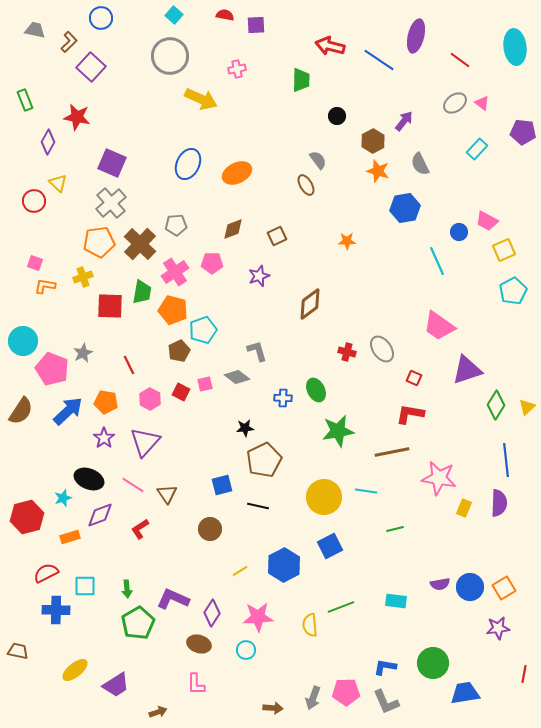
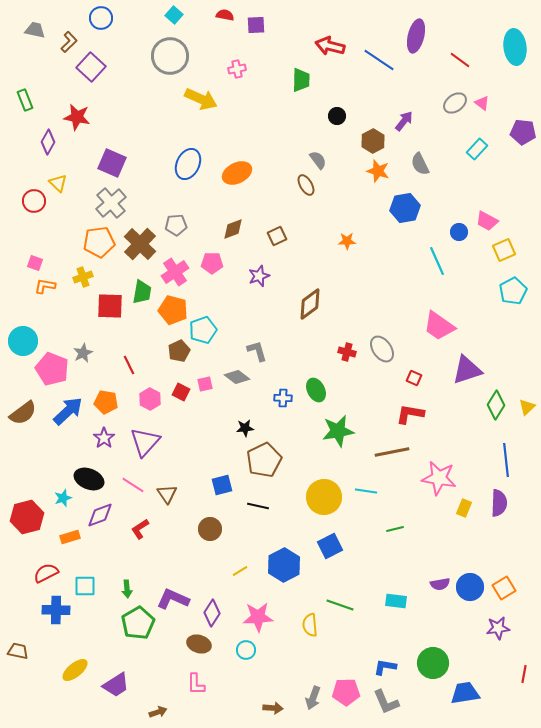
brown semicircle at (21, 411): moved 2 px right, 2 px down; rotated 20 degrees clockwise
green line at (341, 607): moved 1 px left, 2 px up; rotated 40 degrees clockwise
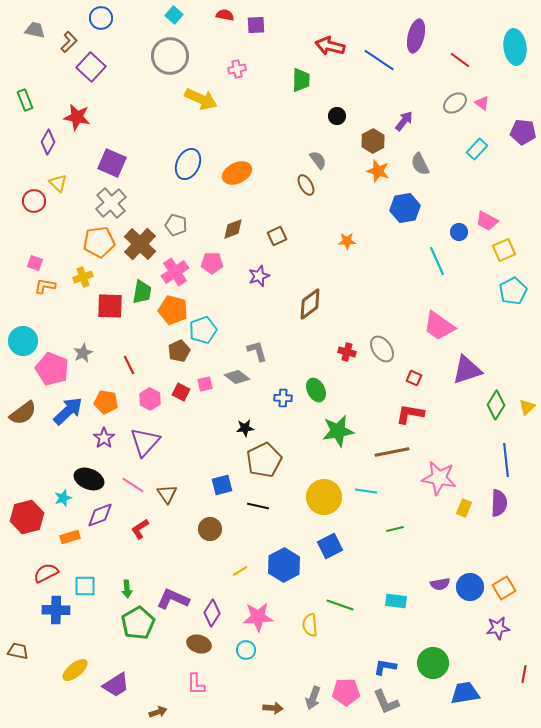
gray pentagon at (176, 225): rotated 20 degrees clockwise
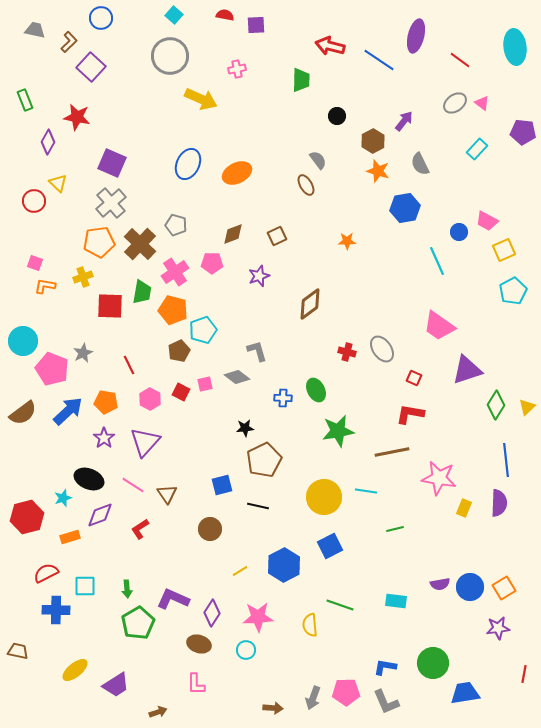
brown diamond at (233, 229): moved 5 px down
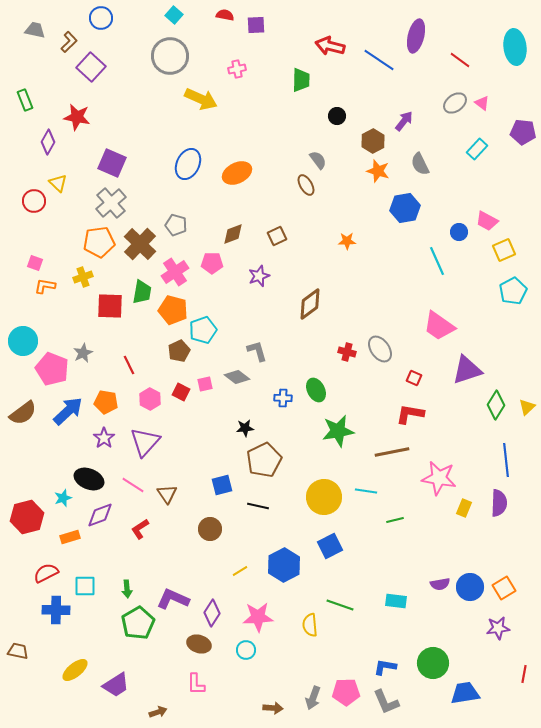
gray ellipse at (382, 349): moved 2 px left
green line at (395, 529): moved 9 px up
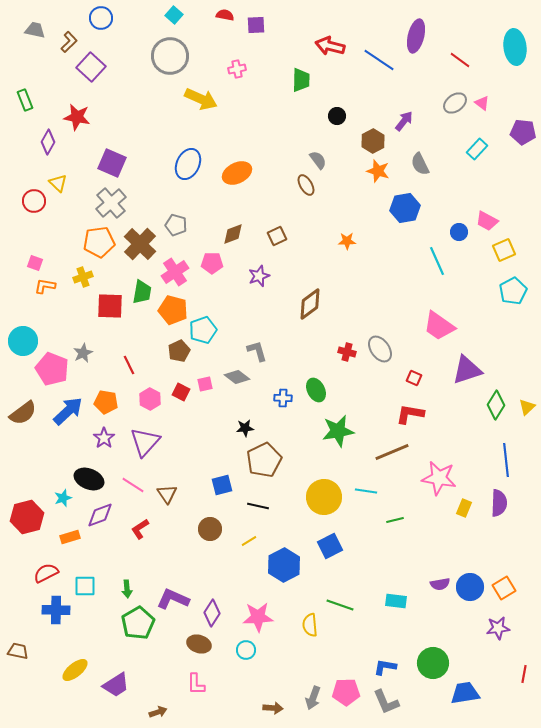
brown line at (392, 452): rotated 12 degrees counterclockwise
yellow line at (240, 571): moved 9 px right, 30 px up
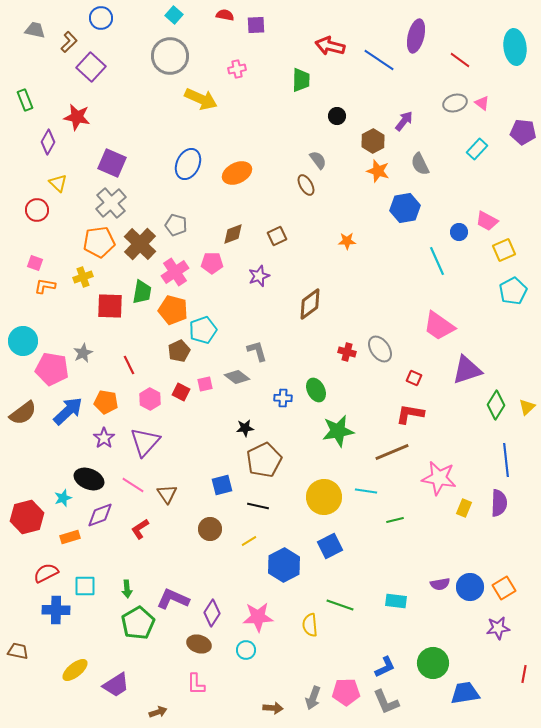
gray ellipse at (455, 103): rotated 20 degrees clockwise
red circle at (34, 201): moved 3 px right, 9 px down
pink pentagon at (52, 369): rotated 12 degrees counterclockwise
blue L-shape at (385, 667): rotated 145 degrees clockwise
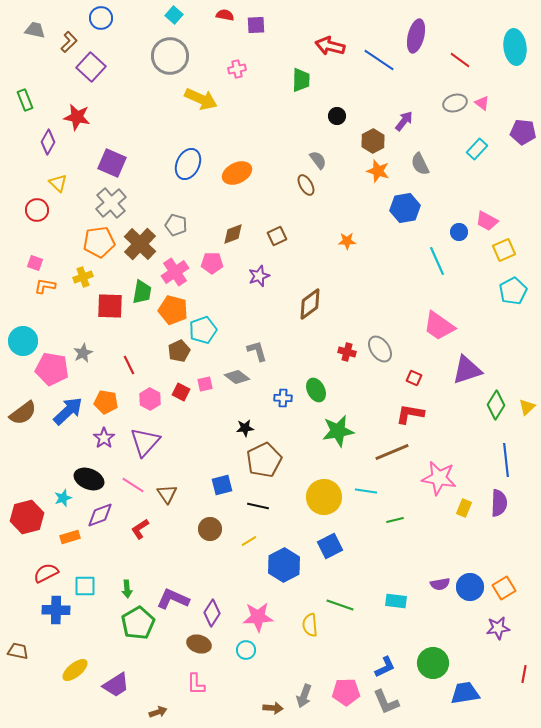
gray arrow at (313, 698): moved 9 px left, 2 px up
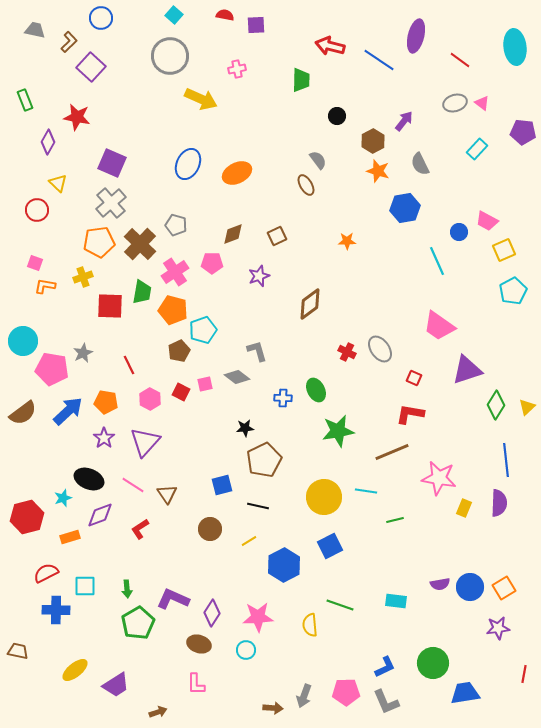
red cross at (347, 352): rotated 12 degrees clockwise
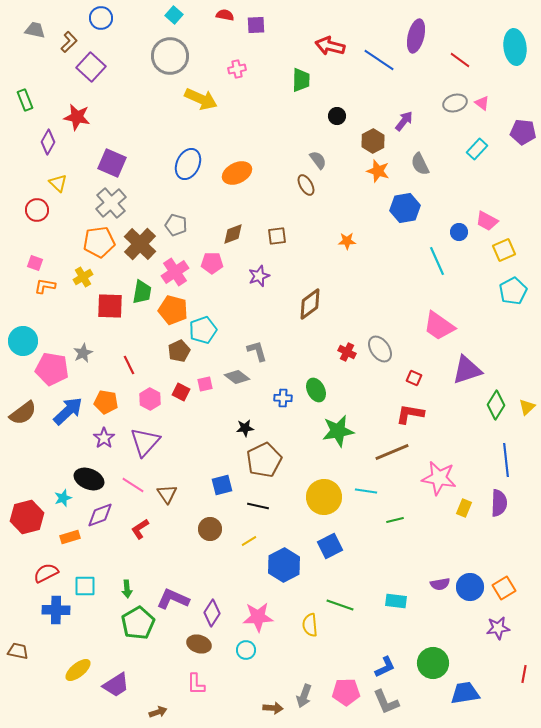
brown square at (277, 236): rotated 18 degrees clockwise
yellow cross at (83, 277): rotated 12 degrees counterclockwise
yellow ellipse at (75, 670): moved 3 px right
